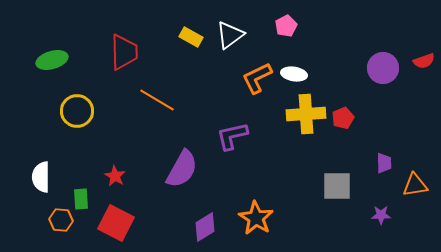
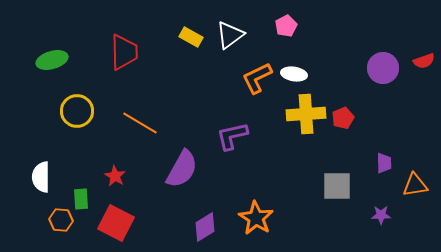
orange line: moved 17 px left, 23 px down
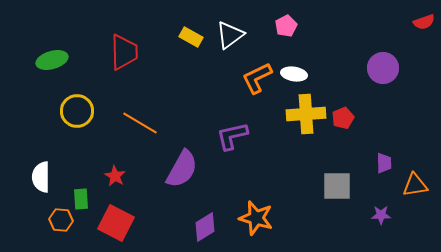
red semicircle: moved 39 px up
orange star: rotated 16 degrees counterclockwise
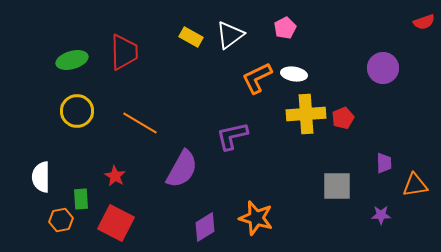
pink pentagon: moved 1 px left, 2 px down
green ellipse: moved 20 px right
orange hexagon: rotated 15 degrees counterclockwise
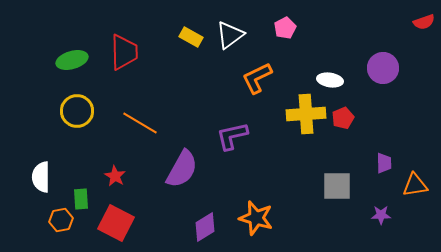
white ellipse: moved 36 px right, 6 px down
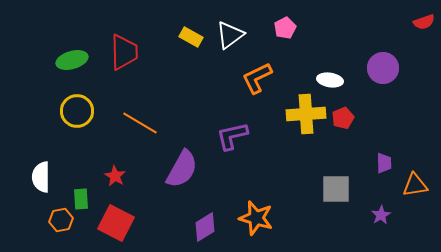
gray square: moved 1 px left, 3 px down
purple star: rotated 30 degrees counterclockwise
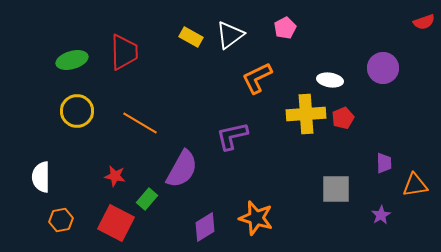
red star: rotated 20 degrees counterclockwise
green rectangle: moved 66 px right; rotated 45 degrees clockwise
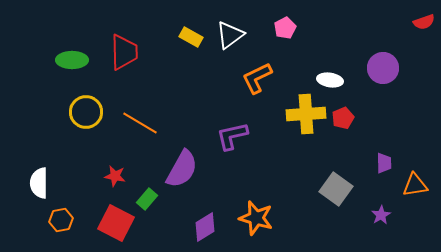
green ellipse: rotated 16 degrees clockwise
yellow circle: moved 9 px right, 1 px down
white semicircle: moved 2 px left, 6 px down
gray square: rotated 36 degrees clockwise
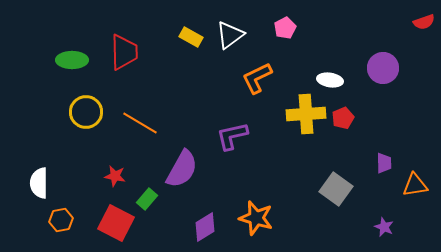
purple star: moved 3 px right, 12 px down; rotated 18 degrees counterclockwise
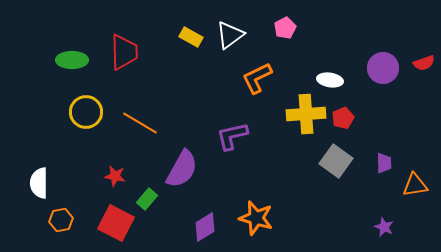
red semicircle: moved 41 px down
gray square: moved 28 px up
